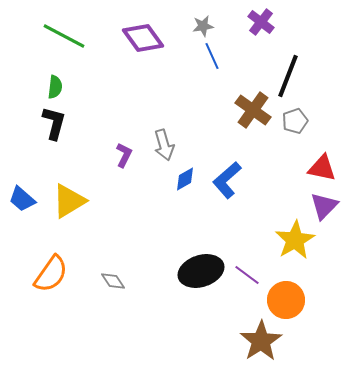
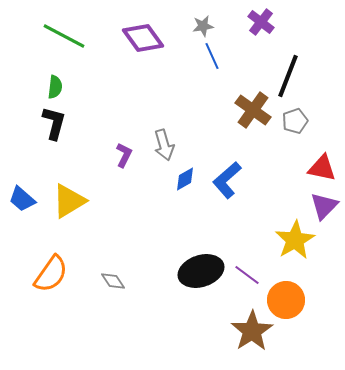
brown star: moved 9 px left, 10 px up
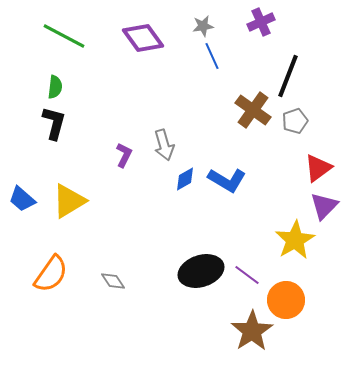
purple cross: rotated 28 degrees clockwise
red triangle: moved 4 px left; rotated 48 degrees counterclockwise
blue L-shape: rotated 108 degrees counterclockwise
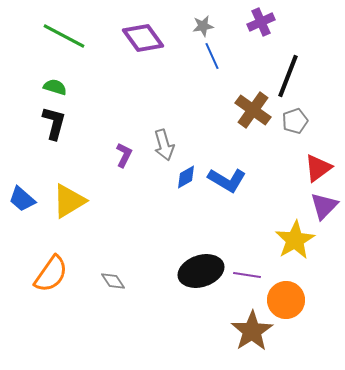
green semicircle: rotated 80 degrees counterclockwise
blue diamond: moved 1 px right, 2 px up
purple line: rotated 28 degrees counterclockwise
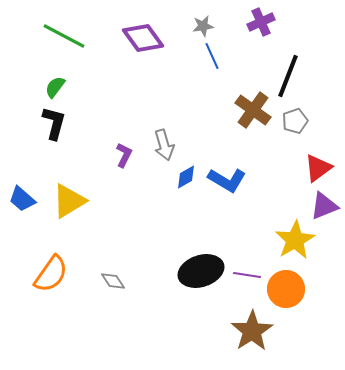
green semicircle: rotated 70 degrees counterclockwise
purple triangle: rotated 24 degrees clockwise
orange circle: moved 11 px up
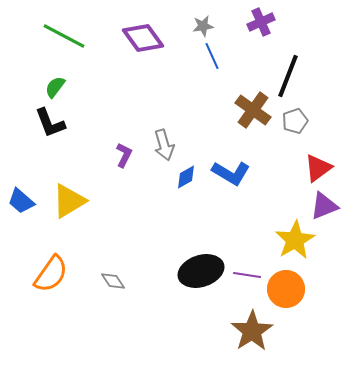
black L-shape: moved 4 px left; rotated 144 degrees clockwise
blue L-shape: moved 4 px right, 7 px up
blue trapezoid: moved 1 px left, 2 px down
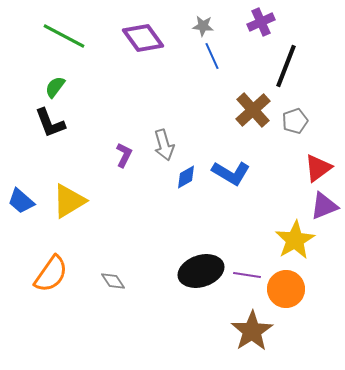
gray star: rotated 15 degrees clockwise
black line: moved 2 px left, 10 px up
brown cross: rotated 12 degrees clockwise
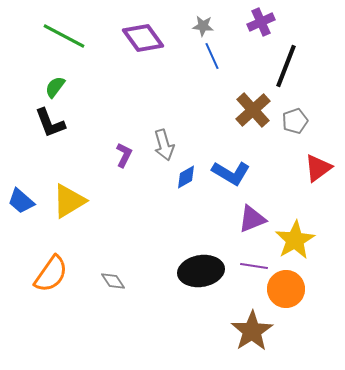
purple triangle: moved 72 px left, 13 px down
black ellipse: rotated 9 degrees clockwise
purple line: moved 7 px right, 9 px up
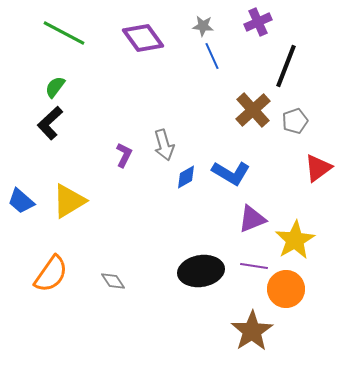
purple cross: moved 3 px left
green line: moved 3 px up
black L-shape: rotated 68 degrees clockwise
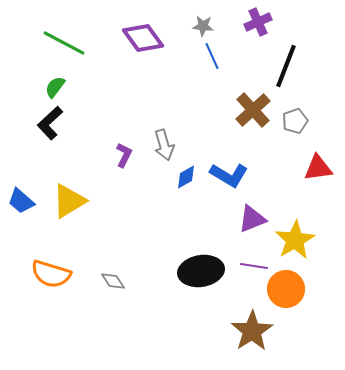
green line: moved 10 px down
red triangle: rotated 28 degrees clockwise
blue L-shape: moved 2 px left, 2 px down
orange semicircle: rotated 72 degrees clockwise
